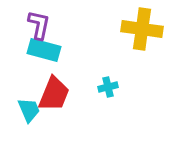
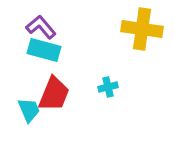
purple L-shape: moved 2 px right, 2 px down; rotated 52 degrees counterclockwise
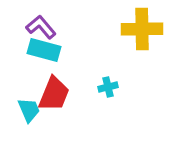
yellow cross: rotated 9 degrees counterclockwise
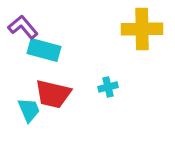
purple L-shape: moved 18 px left
red trapezoid: moved 1 px left; rotated 81 degrees clockwise
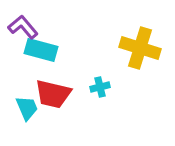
yellow cross: moved 2 px left, 19 px down; rotated 18 degrees clockwise
cyan rectangle: moved 3 px left
cyan cross: moved 8 px left
cyan trapezoid: moved 2 px left, 2 px up
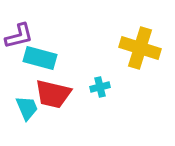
purple L-shape: moved 4 px left, 9 px down; rotated 116 degrees clockwise
cyan rectangle: moved 1 px left, 8 px down
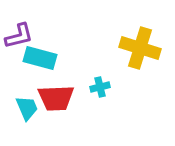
red trapezoid: moved 3 px right, 4 px down; rotated 15 degrees counterclockwise
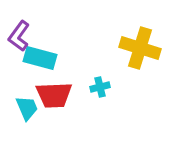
purple L-shape: rotated 140 degrees clockwise
red trapezoid: moved 2 px left, 3 px up
